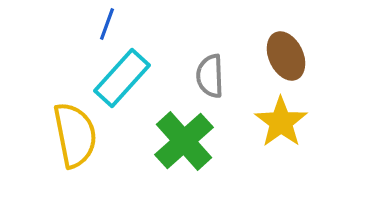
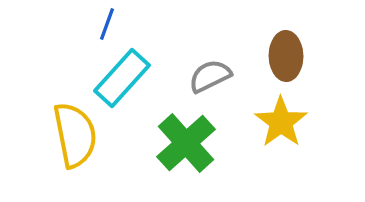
brown ellipse: rotated 24 degrees clockwise
gray semicircle: rotated 66 degrees clockwise
green cross: moved 2 px right, 2 px down
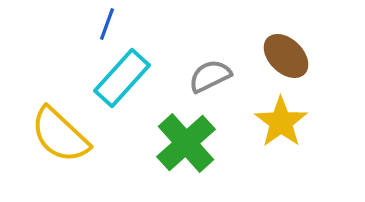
brown ellipse: rotated 45 degrees counterclockwise
yellow semicircle: moved 15 px left; rotated 144 degrees clockwise
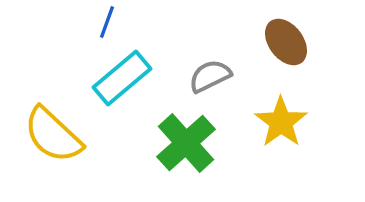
blue line: moved 2 px up
brown ellipse: moved 14 px up; rotated 9 degrees clockwise
cyan rectangle: rotated 8 degrees clockwise
yellow semicircle: moved 7 px left
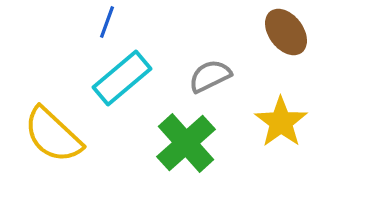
brown ellipse: moved 10 px up
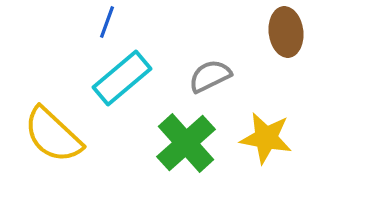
brown ellipse: rotated 30 degrees clockwise
yellow star: moved 15 px left, 16 px down; rotated 26 degrees counterclockwise
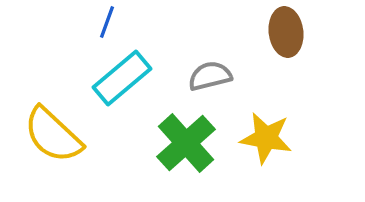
gray semicircle: rotated 12 degrees clockwise
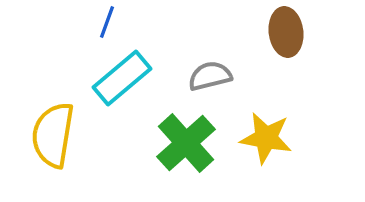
yellow semicircle: rotated 56 degrees clockwise
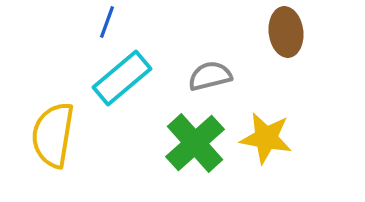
green cross: moved 9 px right
